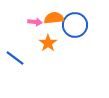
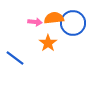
blue circle: moved 2 px left, 2 px up
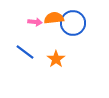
orange star: moved 8 px right, 16 px down
blue line: moved 10 px right, 6 px up
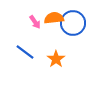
pink arrow: rotated 48 degrees clockwise
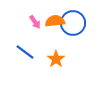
orange semicircle: moved 1 px right, 3 px down
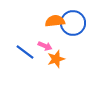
pink arrow: moved 10 px right, 24 px down; rotated 32 degrees counterclockwise
orange star: rotated 18 degrees clockwise
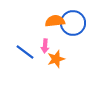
pink arrow: rotated 72 degrees clockwise
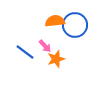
blue circle: moved 2 px right, 2 px down
pink arrow: rotated 48 degrees counterclockwise
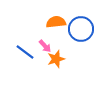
orange semicircle: moved 1 px right, 1 px down
blue circle: moved 6 px right, 4 px down
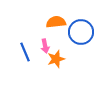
blue circle: moved 3 px down
pink arrow: rotated 32 degrees clockwise
blue line: rotated 30 degrees clockwise
